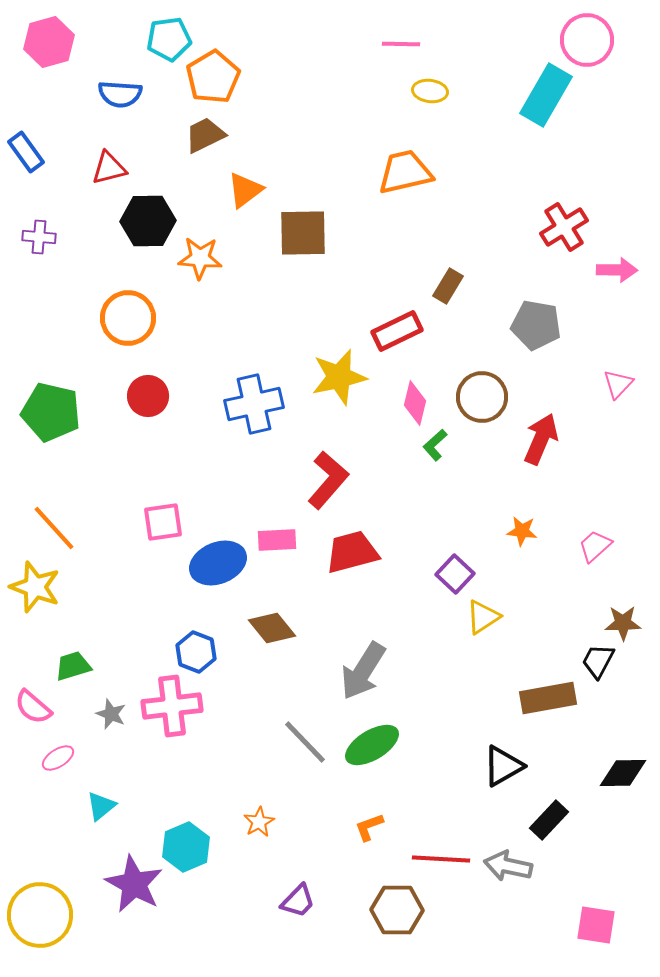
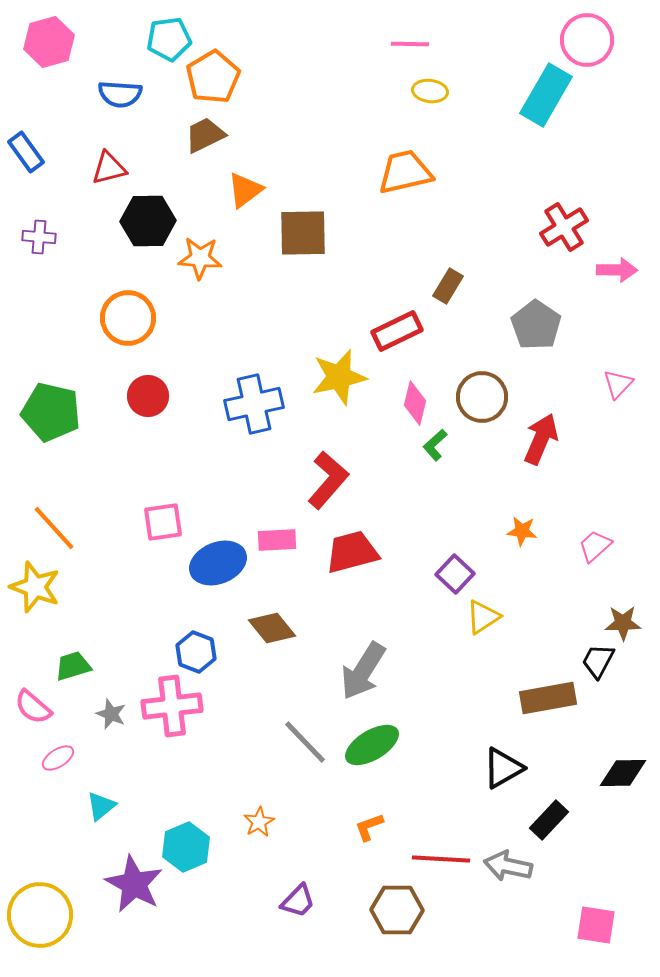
pink line at (401, 44): moved 9 px right
gray pentagon at (536, 325): rotated 24 degrees clockwise
black triangle at (503, 766): moved 2 px down
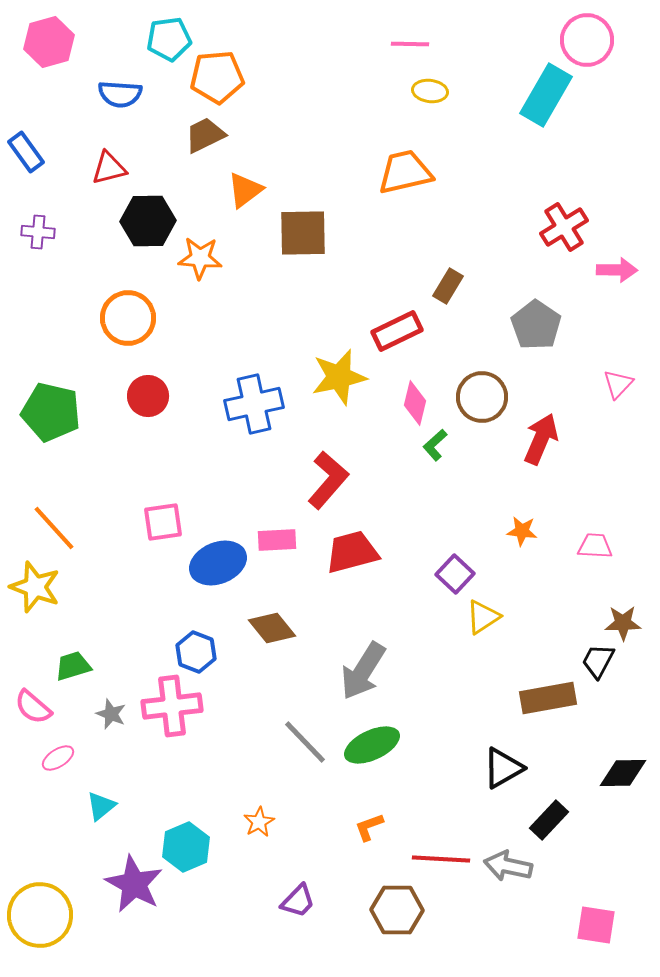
orange pentagon at (213, 77): moved 4 px right; rotated 26 degrees clockwise
purple cross at (39, 237): moved 1 px left, 5 px up
pink trapezoid at (595, 546): rotated 45 degrees clockwise
green ellipse at (372, 745): rotated 6 degrees clockwise
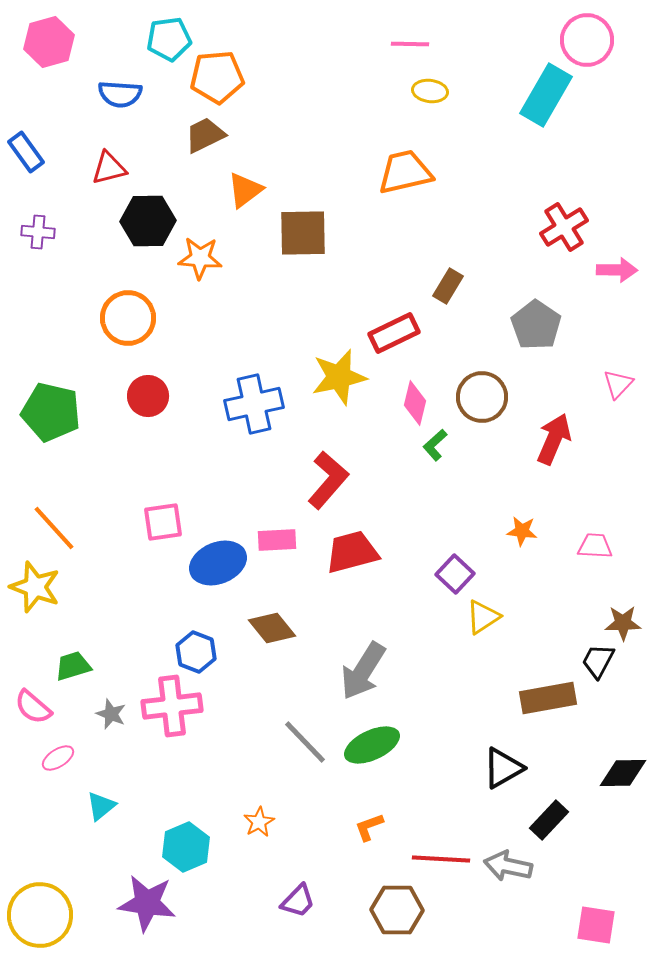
red rectangle at (397, 331): moved 3 px left, 2 px down
red arrow at (541, 439): moved 13 px right
purple star at (134, 884): moved 13 px right, 19 px down; rotated 20 degrees counterclockwise
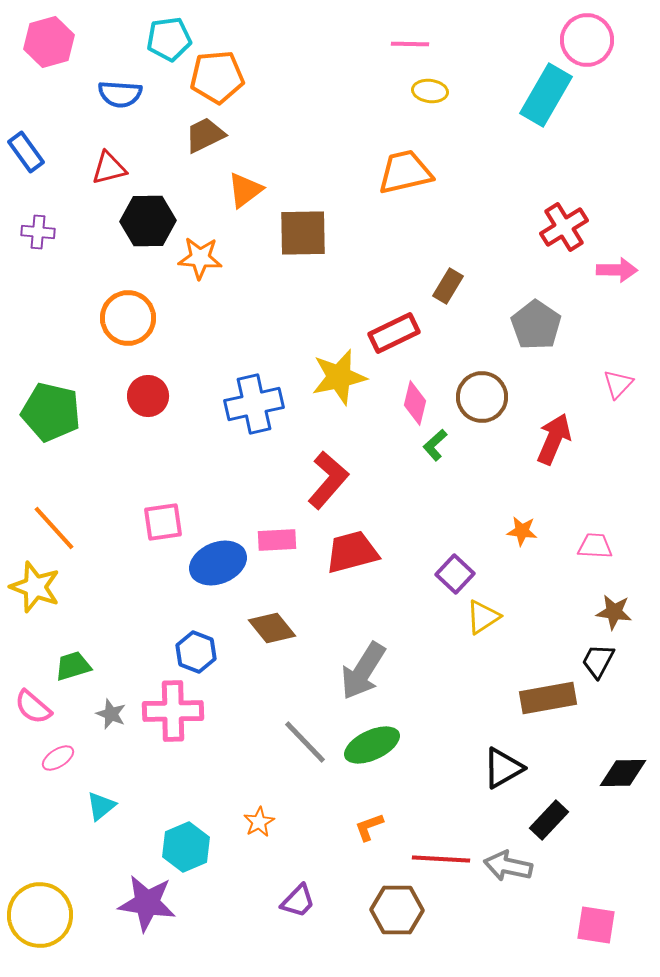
brown star at (623, 623): moved 9 px left, 11 px up; rotated 9 degrees clockwise
pink cross at (172, 706): moved 1 px right, 5 px down; rotated 6 degrees clockwise
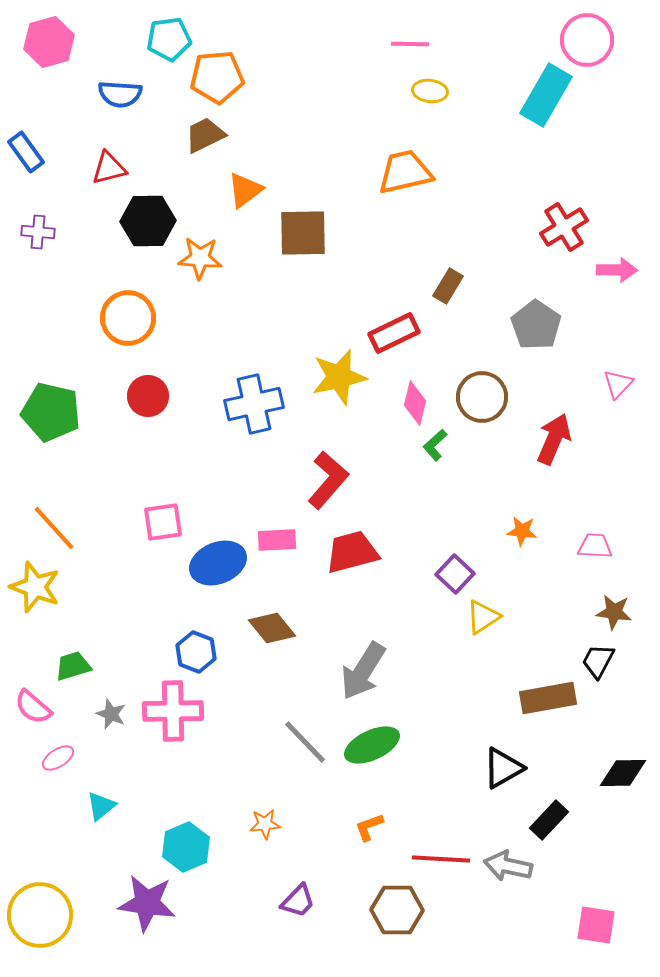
orange star at (259, 822): moved 6 px right, 2 px down; rotated 24 degrees clockwise
